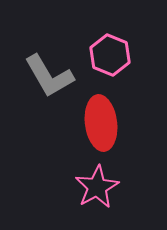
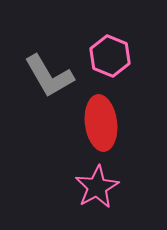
pink hexagon: moved 1 px down
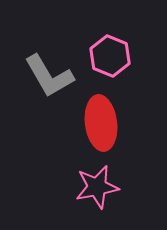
pink star: rotated 18 degrees clockwise
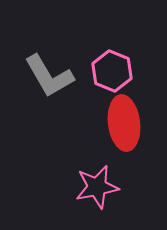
pink hexagon: moved 2 px right, 15 px down
red ellipse: moved 23 px right
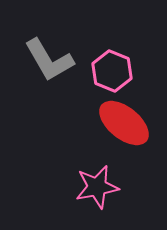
gray L-shape: moved 16 px up
red ellipse: rotated 44 degrees counterclockwise
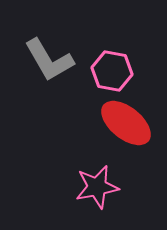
pink hexagon: rotated 12 degrees counterclockwise
red ellipse: moved 2 px right
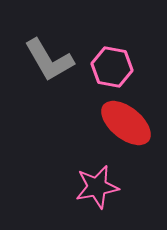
pink hexagon: moved 4 px up
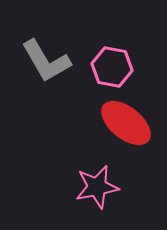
gray L-shape: moved 3 px left, 1 px down
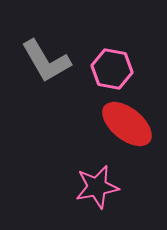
pink hexagon: moved 2 px down
red ellipse: moved 1 px right, 1 px down
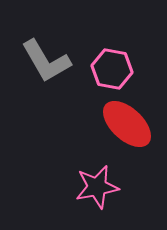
red ellipse: rotated 4 degrees clockwise
